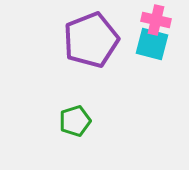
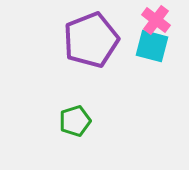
pink cross: rotated 24 degrees clockwise
cyan square: moved 2 px down
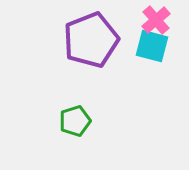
pink cross: rotated 12 degrees clockwise
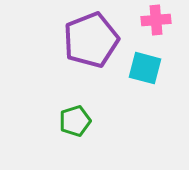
pink cross: rotated 36 degrees clockwise
cyan square: moved 7 px left, 22 px down
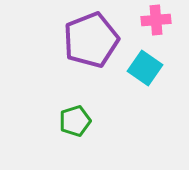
cyan square: rotated 20 degrees clockwise
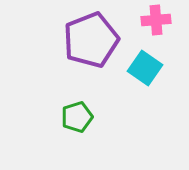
green pentagon: moved 2 px right, 4 px up
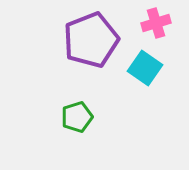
pink cross: moved 3 px down; rotated 12 degrees counterclockwise
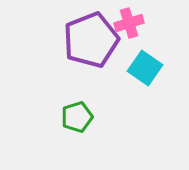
pink cross: moved 27 px left
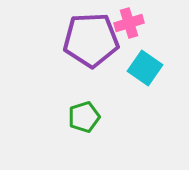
purple pentagon: rotated 18 degrees clockwise
green pentagon: moved 7 px right
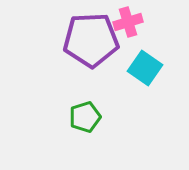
pink cross: moved 1 px left, 1 px up
green pentagon: moved 1 px right
